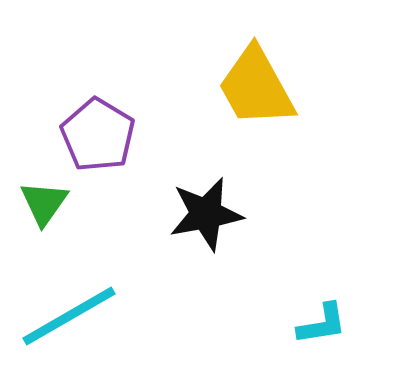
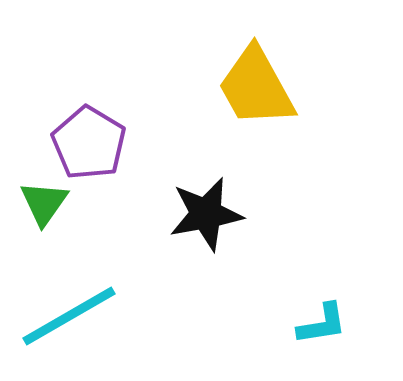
purple pentagon: moved 9 px left, 8 px down
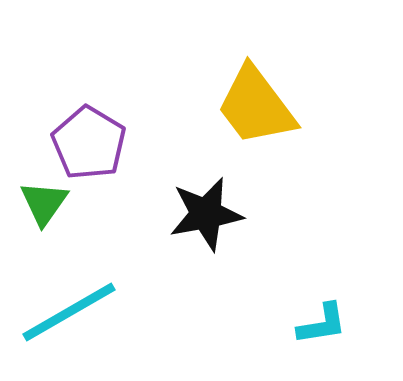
yellow trapezoid: moved 19 px down; rotated 8 degrees counterclockwise
cyan line: moved 4 px up
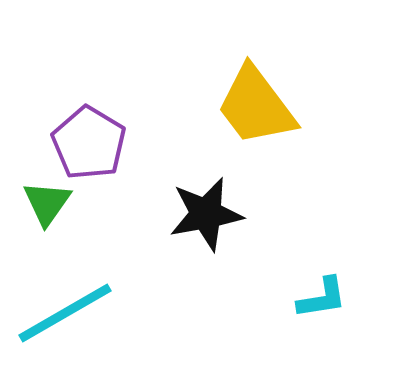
green triangle: moved 3 px right
cyan line: moved 4 px left, 1 px down
cyan L-shape: moved 26 px up
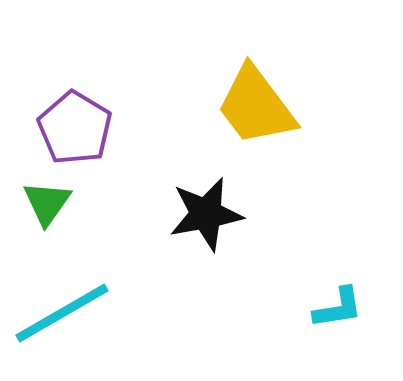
purple pentagon: moved 14 px left, 15 px up
cyan L-shape: moved 16 px right, 10 px down
cyan line: moved 3 px left
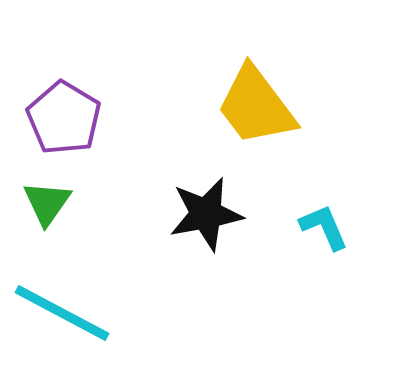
purple pentagon: moved 11 px left, 10 px up
cyan L-shape: moved 14 px left, 81 px up; rotated 104 degrees counterclockwise
cyan line: rotated 58 degrees clockwise
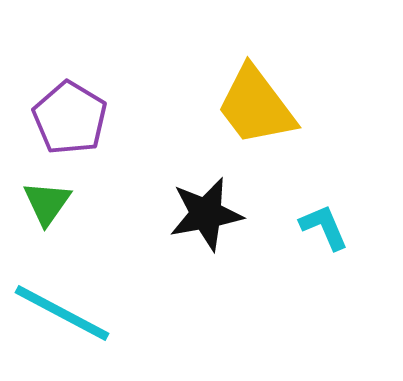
purple pentagon: moved 6 px right
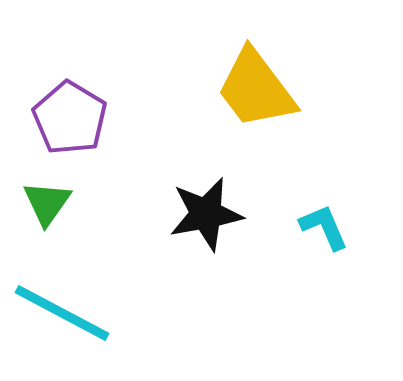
yellow trapezoid: moved 17 px up
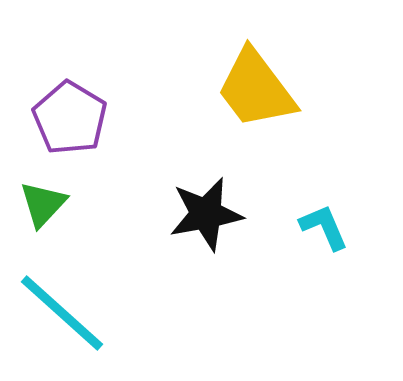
green triangle: moved 4 px left, 1 px down; rotated 8 degrees clockwise
cyan line: rotated 14 degrees clockwise
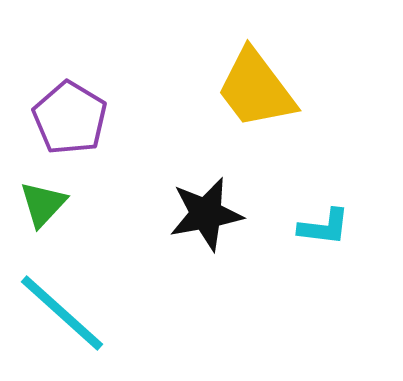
cyan L-shape: rotated 120 degrees clockwise
